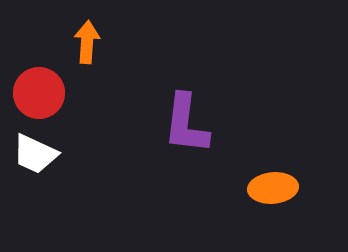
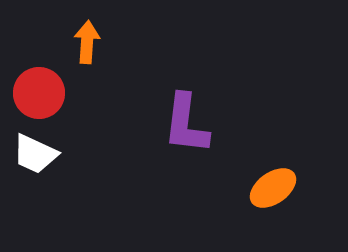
orange ellipse: rotated 30 degrees counterclockwise
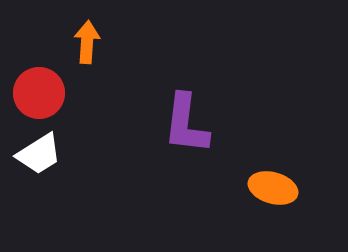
white trapezoid: moved 4 px right; rotated 57 degrees counterclockwise
orange ellipse: rotated 51 degrees clockwise
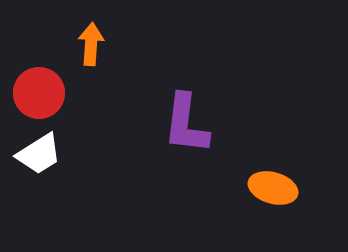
orange arrow: moved 4 px right, 2 px down
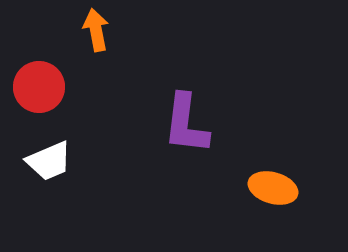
orange arrow: moved 5 px right, 14 px up; rotated 15 degrees counterclockwise
red circle: moved 6 px up
white trapezoid: moved 10 px right, 7 px down; rotated 9 degrees clockwise
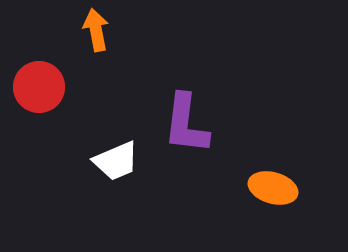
white trapezoid: moved 67 px right
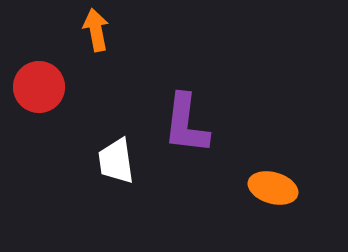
white trapezoid: rotated 105 degrees clockwise
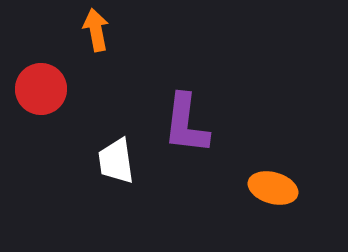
red circle: moved 2 px right, 2 px down
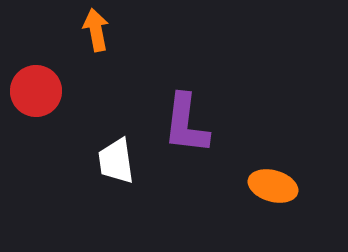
red circle: moved 5 px left, 2 px down
orange ellipse: moved 2 px up
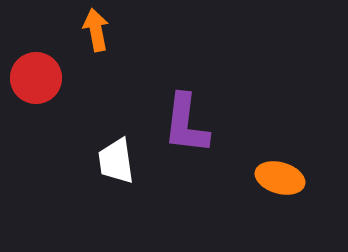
red circle: moved 13 px up
orange ellipse: moved 7 px right, 8 px up
